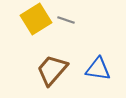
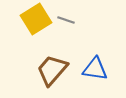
blue triangle: moved 3 px left
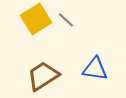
gray line: rotated 24 degrees clockwise
brown trapezoid: moved 9 px left, 6 px down; rotated 16 degrees clockwise
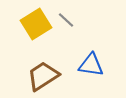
yellow square: moved 5 px down
blue triangle: moved 4 px left, 4 px up
